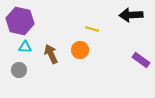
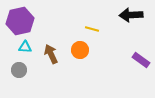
purple hexagon: rotated 24 degrees counterclockwise
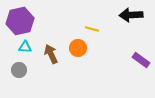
orange circle: moved 2 px left, 2 px up
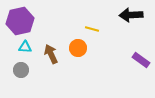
gray circle: moved 2 px right
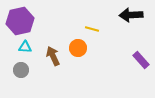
brown arrow: moved 2 px right, 2 px down
purple rectangle: rotated 12 degrees clockwise
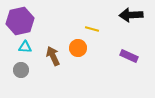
purple rectangle: moved 12 px left, 4 px up; rotated 24 degrees counterclockwise
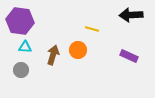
purple hexagon: rotated 20 degrees clockwise
orange circle: moved 2 px down
brown arrow: moved 1 px up; rotated 42 degrees clockwise
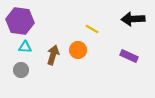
black arrow: moved 2 px right, 4 px down
yellow line: rotated 16 degrees clockwise
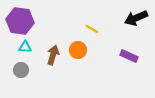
black arrow: moved 3 px right, 1 px up; rotated 20 degrees counterclockwise
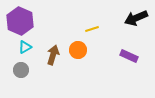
purple hexagon: rotated 16 degrees clockwise
yellow line: rotated 48 degrees counterclockwise
cyan triangle: rotated 32 degrees counterclockwise
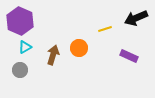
yellow line: moved 13 px right
orange circle: moved 1 px right, 2 px up
gray circle: moved 1 px left
